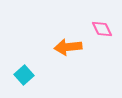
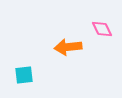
cyan square: rotated 36 degrees clockwise
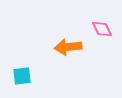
cyan square: moved 2 px left, 1 px down
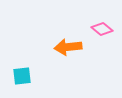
pink diamond: rotated 25 degrees counterclockwise
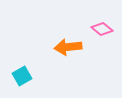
cyan square: rotated 24 degrees counterclockwise
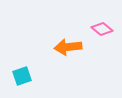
cyan square: rotated 12 degrees clockwise
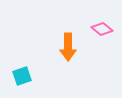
orange arrow: rotated 84 degrees counterclockwise
